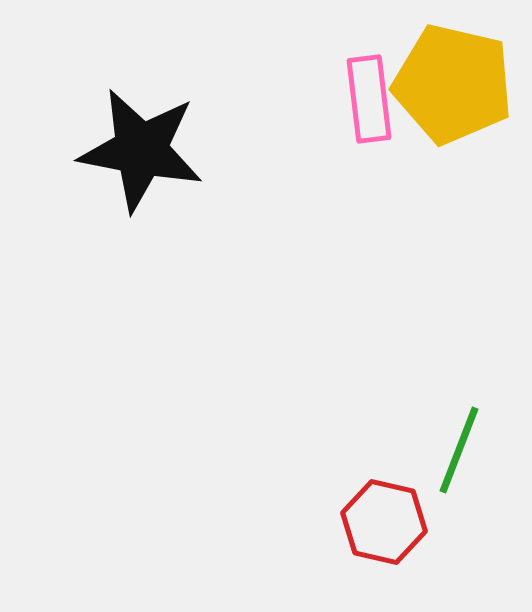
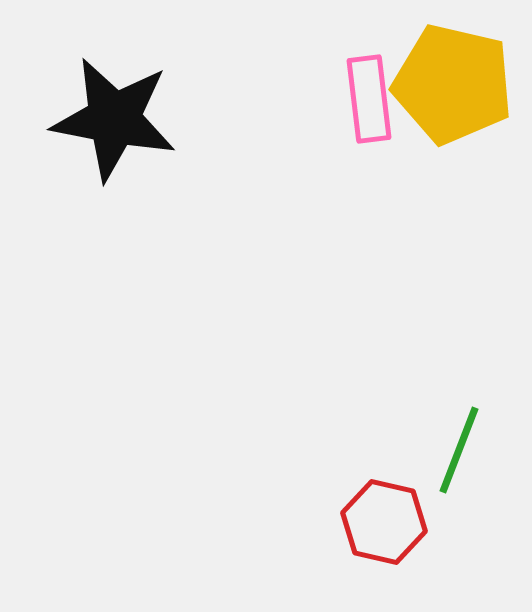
black star: moved 27 px left, 31 px up
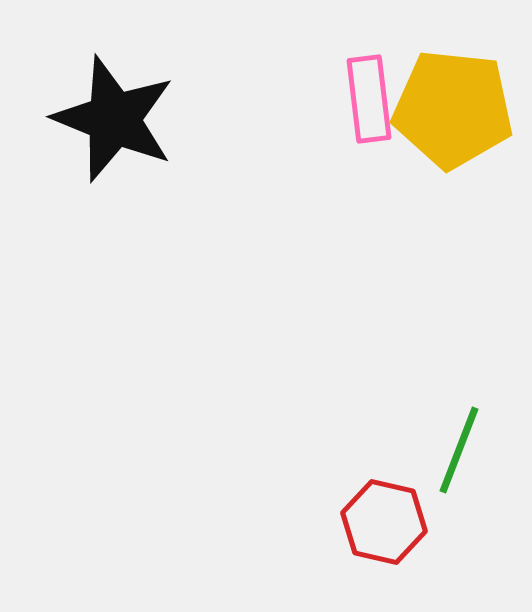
yellow pentagon: moved 25 px down; rotated 7 degrees counterclockwise
black star: rotated 11 degrees clockwise
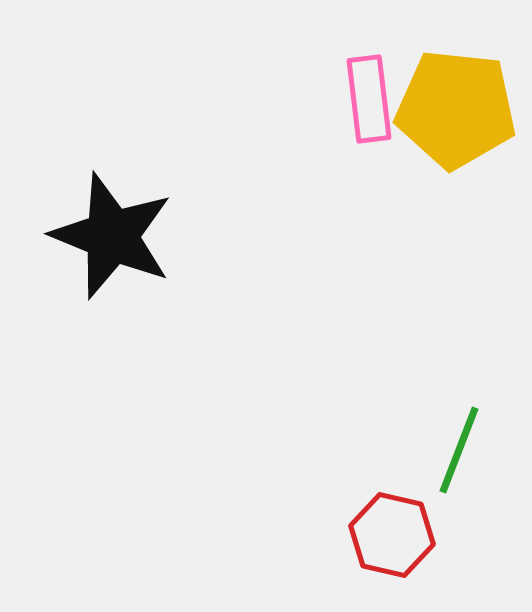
yellow pentagon: moved 3 px right
black star: moved 2 px left, 117 px down
red hexagon: moved 8 px right, 13 px down
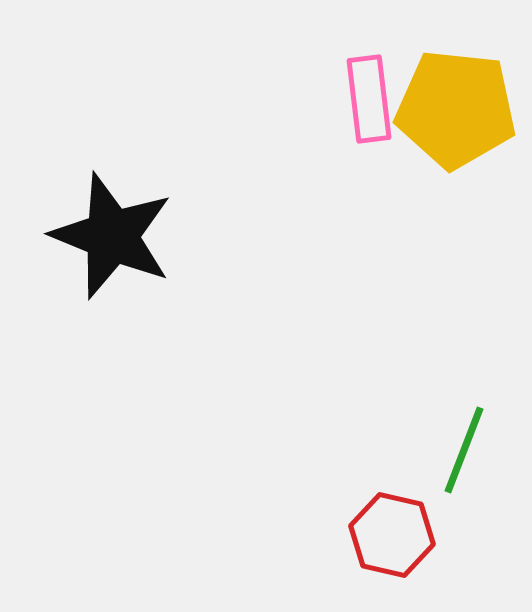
green line: moved 5 px right
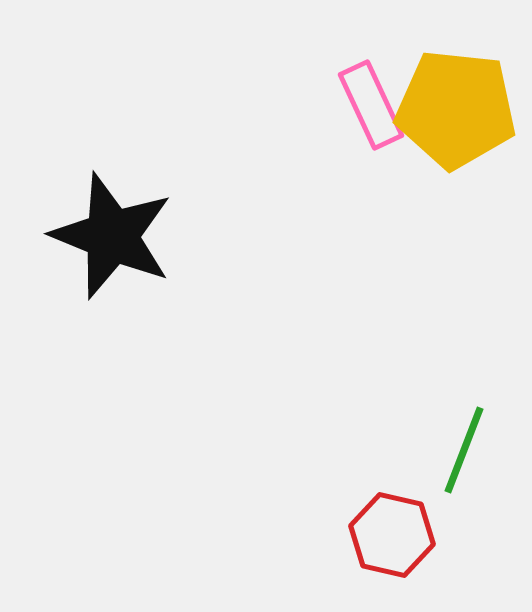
pink rectangle: moved 2 px right, 6 px down; rotated 18 degrees counterclockwise
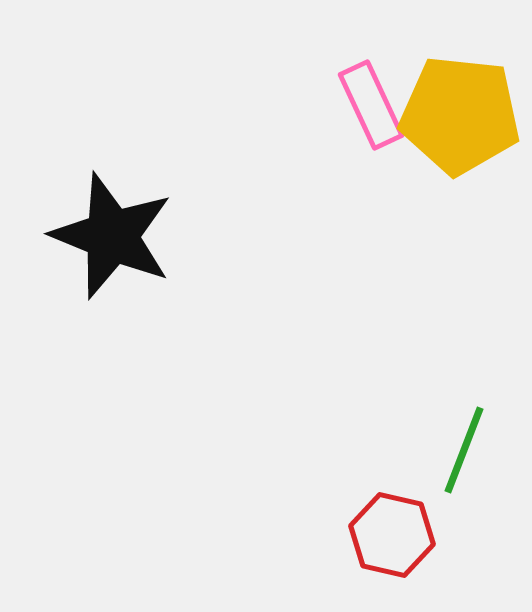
yellow pentagon: moved 4 px right, 6 px down
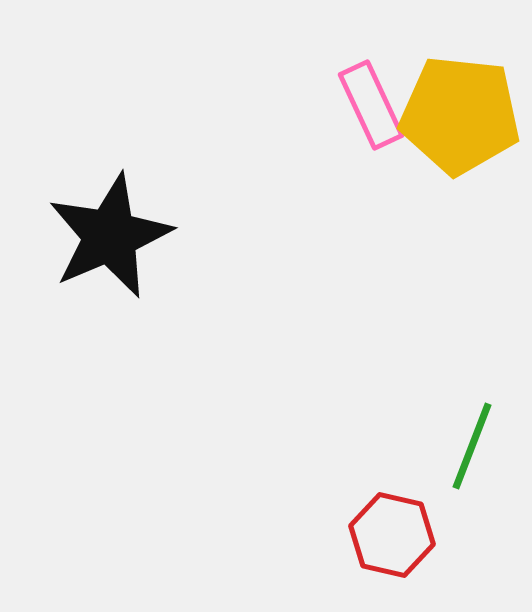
black star: moved 2 px left; rotated 27 degrees clockwise
green line: moved 8 px right, 4 px up
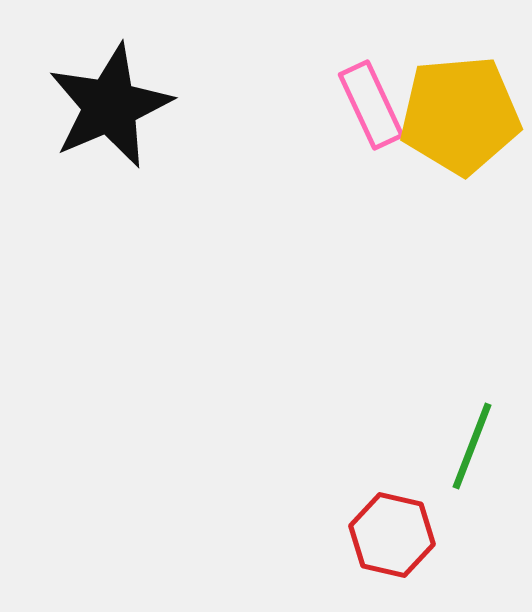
yellow pentagon: rotated 11 degrees counterclockwise
black star: moved 130 px up
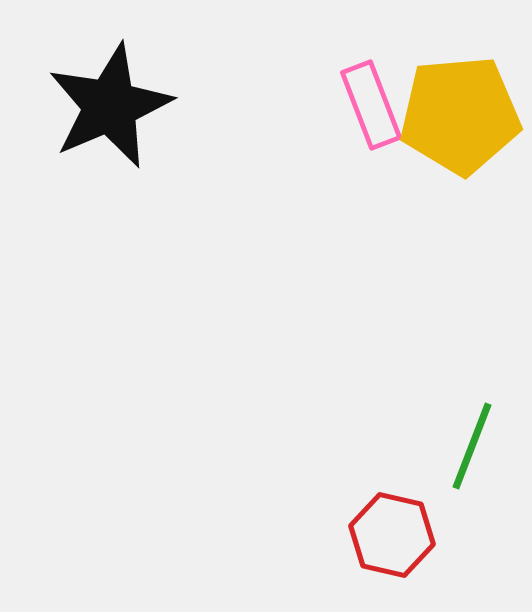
pink rectangle: rotated 4 degrees clockwise
